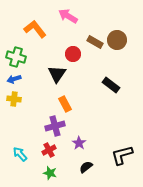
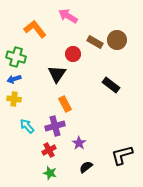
cyan arrow: moved 7 px right, 28 px up
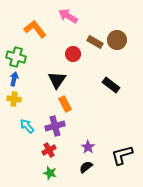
black triangle: moved 6 px down
blue arrow: rotated 120 degrees clockwise
purple star: moved 9 px right, 4 px down
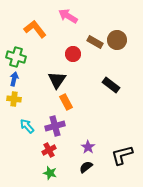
orange rectangle: moved 1 px right, 2 px up
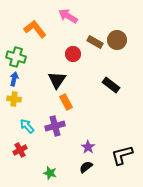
red cross: moved 29 px left
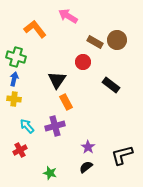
red circle: moved 10 px right, 8 px down
